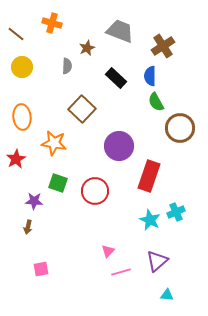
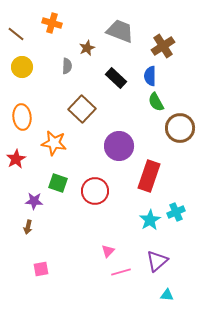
cyan star: rotated 15 degrees clockwise
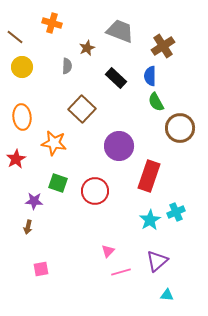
brown line: moved 1 px left, 3 px down
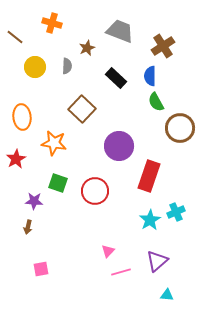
yellow circle: moved 13 px right
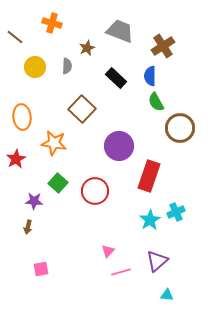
green square: rotated 24 degrees clockwise
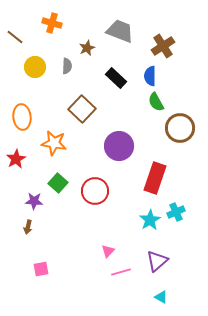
red rectangle: moved 6 px right, 2 px down
cyan triangle: moved 6 px left, 2 px down; rotated 24 degrees clockwise
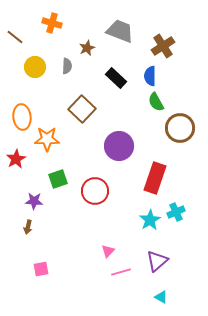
orange star: moved 7 px left, 4 px up; rotated 10 degrees counterclockwise
green square: moved 4 px up; rotated 30 degrees clockwise
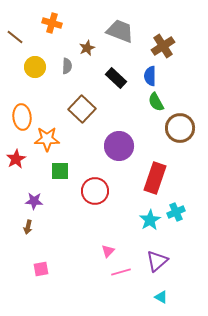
green square: moved 2 px right, 8 px up; rotated 18 degrees clockwise
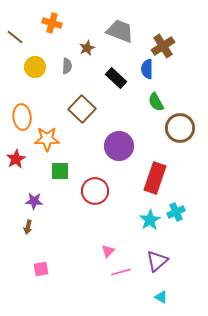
blue semicircle: moved 3 px left, 7 px up
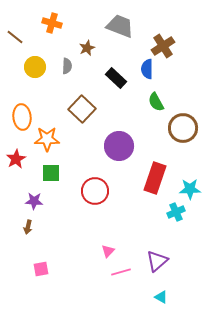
gray trapezoid: moved 5 px up
brown circle: moved 3 px right
green square: moved 9 px left, 2 px down
cyan star: moved 40 px right, 31 px up; rotated 30 degrees clockwise
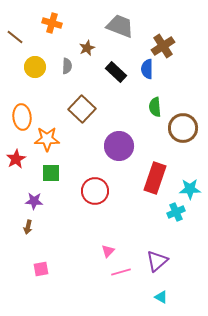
black rectangle: moved 6 px up
green semicircle: moved 1 px left, 5 px down; rotated 24 degrees clockwise
